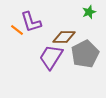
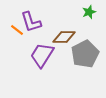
purple trapezoid: moved 9 px left, 2 px up
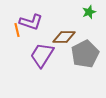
purple L-shape: rotated 55 degrees counterclockwise
orange line: rotated 40 degrees clockwise
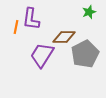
purple L-shape: moved 3 px up; rotated 80 degrees clockwise
orange line: moved 1 px left, 3 px up; rotated 24 degrees clockwise
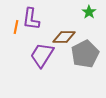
green star: rotated 16 degrees counterclockwise
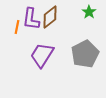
orange line: moved 1 px right
brown diamond: moved 14 px left, 20 px up; rotated 40 degrees counterclockwise
